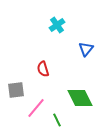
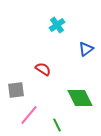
blue triangle: rotated 14 degrees clockwise
red semicircle: rotated 140 degrees clockwise
pink line: moved 7 px left, 7 px down
green line: moved 5 px down
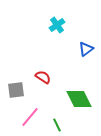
red semicircle: moved 8 px down
green diamond: moved 1 px left, 1 px down
pink line: moved 1 px right, 2 px down
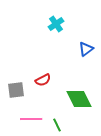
cyan cross: moved 1 px left, 1 px up
red semicircle: moved 3 px down; rotated 119 degrees clockwise
pink line: moved 1 px right, 2 px down; rotated 50 degrees clockwise
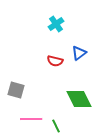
blue triangle: moved 7 px left, 4 px down
red semicircle: moved 12 px right, 19 px up; rotated 42 degrees clockwise
gray square: rotated 24 degrees clockwise
green line: moved 1 px left, 1 px down
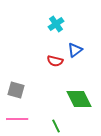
blue triangle: moved 4 px left, 3 px up
pink line: moved 14 px left
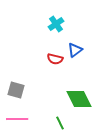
red semicircle: moved 2 px up
green line: moved 4 px right, 3 px up
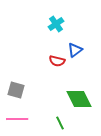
red semicircle: moved 2 px right, 2 px down
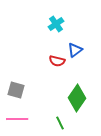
green diamond: moved 2 px left, 1 px up; rotated 60 degrees clockwise
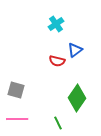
green line: moved 2 px left
